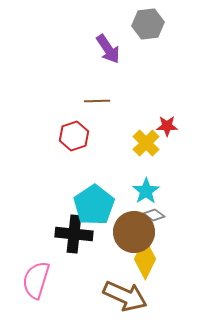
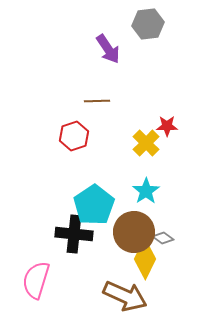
gray diamond: moved 9 px right, 23 px down
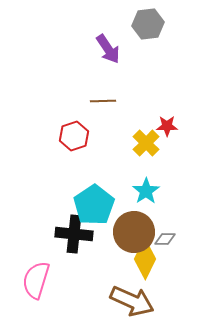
brown line: moved 6 px right
gray diamond: moved 2 px right, 1 px down; rotated 35 degrees counterclockwise
brown arrow: moved 7 px right, 5 px down
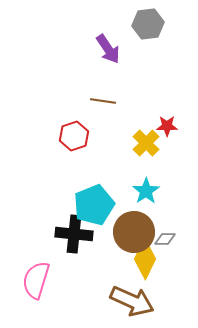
brown line: rotated 10 degrees clockwise
cyan pentagon: rotated 12 degrees clockwise
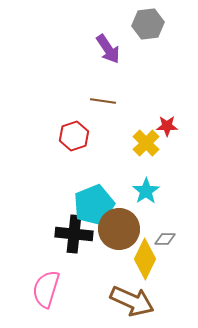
brown circle: moved 15 px left, 3 px up
pink semicircle: moved 10 px right, 9 px down
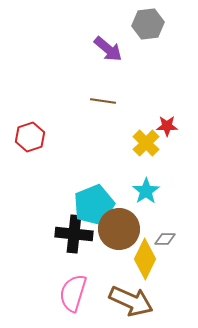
purple arrow: rotated 16 degrees counterclockwise
red hexagon: moved 44 px left, 1 px down
pink semicircle: moved 27 px right, 4 px down
brown arrow: moved 1 px left
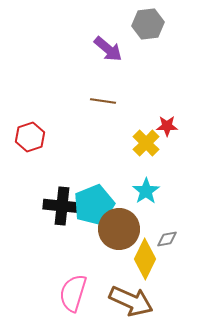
black cross: moved 12 px left, 28 px up
gray diamond: moved 2 px right; rotated 10 degrees counterclockwise
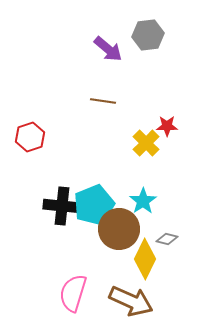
gray hexagon: moved 11 px down
cyan star: moved 3 px left, 10 px down
gray diamond: rotated 25 degrees clockwise
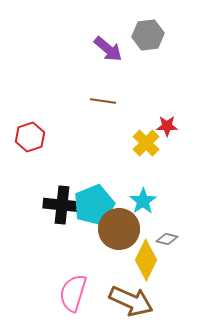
black cross: moved 1 px up
yellow diamond: moved 1 px right, 1 px down
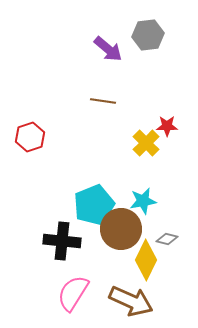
cyan star: rotated 24 degrees clockwise
black cross: moved 36 px down
brown circle: moved 2 px right
pink semicircle: rotated 15 degrees clockwise
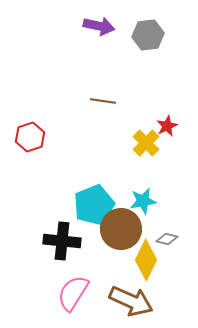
purple arrow: moved 9 px left, 23 px up; rotated 28 degrees counterclockwise
red star: rotated 25 degrees counterclockwise
